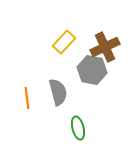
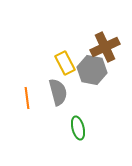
yellow rectangle: moved 1 px right, 21 px down; rotated 70 degrees counterclockwise
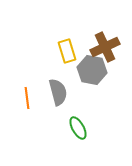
yellow rectangle: moved 2 px right, 12 px up; rotated 10 degrees clockwise
green ellipse: rotated 15 degrees counterclockwise
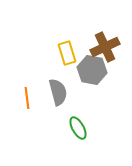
yellow rectangle: moved 2 px down
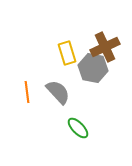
gray hexagon: moved 1 px right, 2 px up
gray semicircle: rotated 28 degrees counterclockwise
orange line: moved 6 px up
green ellipse: rotated 15 degrees counterclockwise
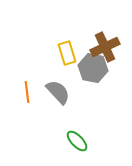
green ellipse: moved 1 px left, 13 px down
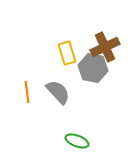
green ellipse: rotated 25 degrees counterclockwise
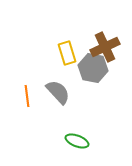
orange line: moved 4 px down
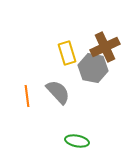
green ellipse: rotated 10 degrees counterclockwise
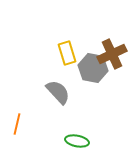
brown cross: moved 7 px right, 7 px down
orange line: moved 10 px left, 28 px down; rotated 20 degrees clockwise
